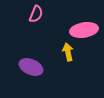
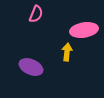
yellow arrow: moved 1 px left; rotated 18 degrees clockwise
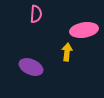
pink semicircle: rotated 18 degrees counterclockwise
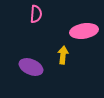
pink ellipse: moved 1 px down
yellow arrow: moved 4 px left, 3 px down
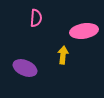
pink semicircle: moved 4 px down
purple ellipse: moved 6 px left, 1 px down
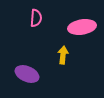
pink ellipse: moved 2 px left, 4 px up
purple ellipse: moved 2 px right, 6 px down
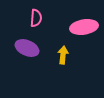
pink ellipse: moved 2 px right
purple ellipse: moved 26 px up
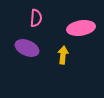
pink ellipse: moved 3 px left, 1 px down
